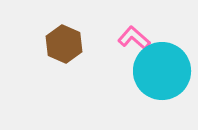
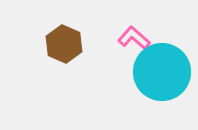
cyan circle: moved 1 px down
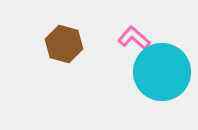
brown hexagon: rotated 9 degrees counterclockwise
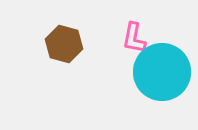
pink L-shape: rotated 120 degrees counterclockwise
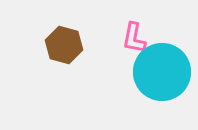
brown hexagon: moved 1 px down
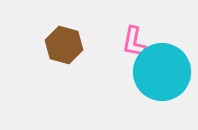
pink L-shape: moved 4 px down
